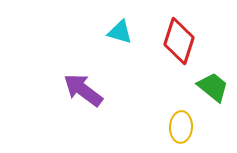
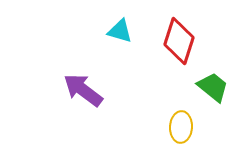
cyan triangle: moved 1 px up
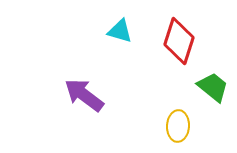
purple arrow: moved 1 px right, 5 px down
yellow ellipse: moved 3 px left, 1 px up
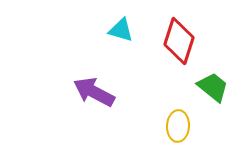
cyan triangle: moved 1 px right, 1 px up
purple arrow: moved 10 px right, 3 px up; rotated 9 degrees counterclockwise
